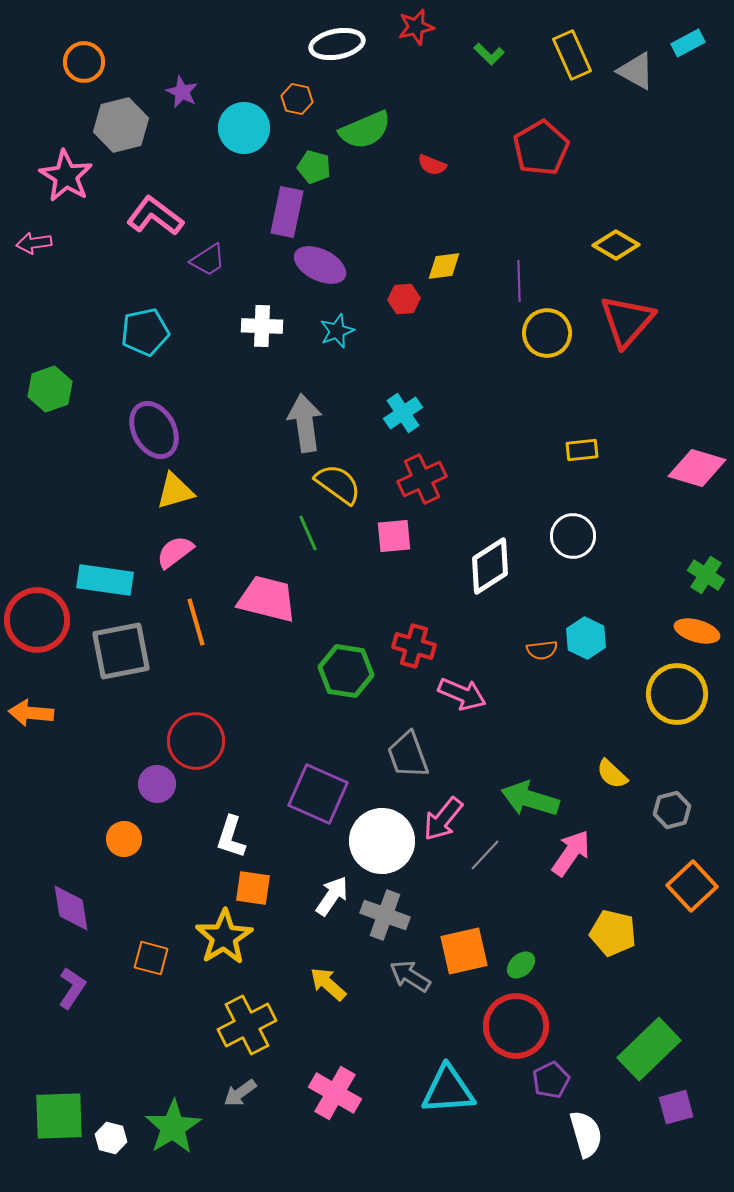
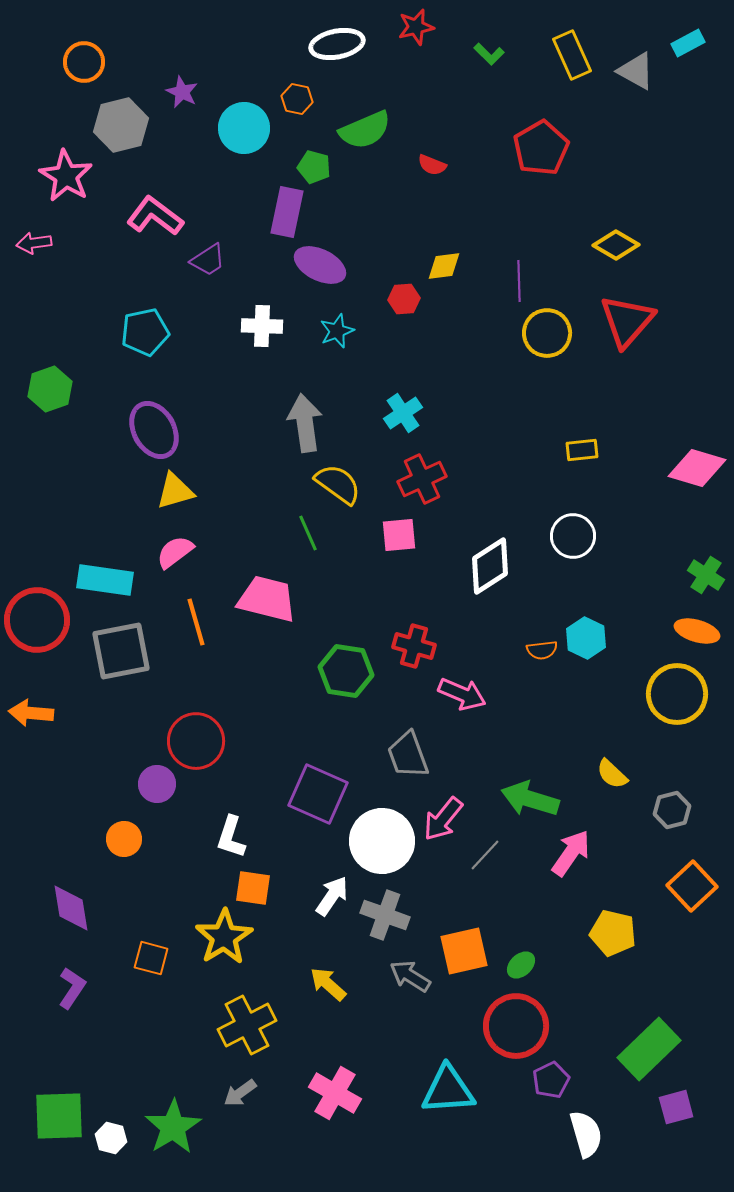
pink square at (394, 536): moved 5 px right, 1 px up
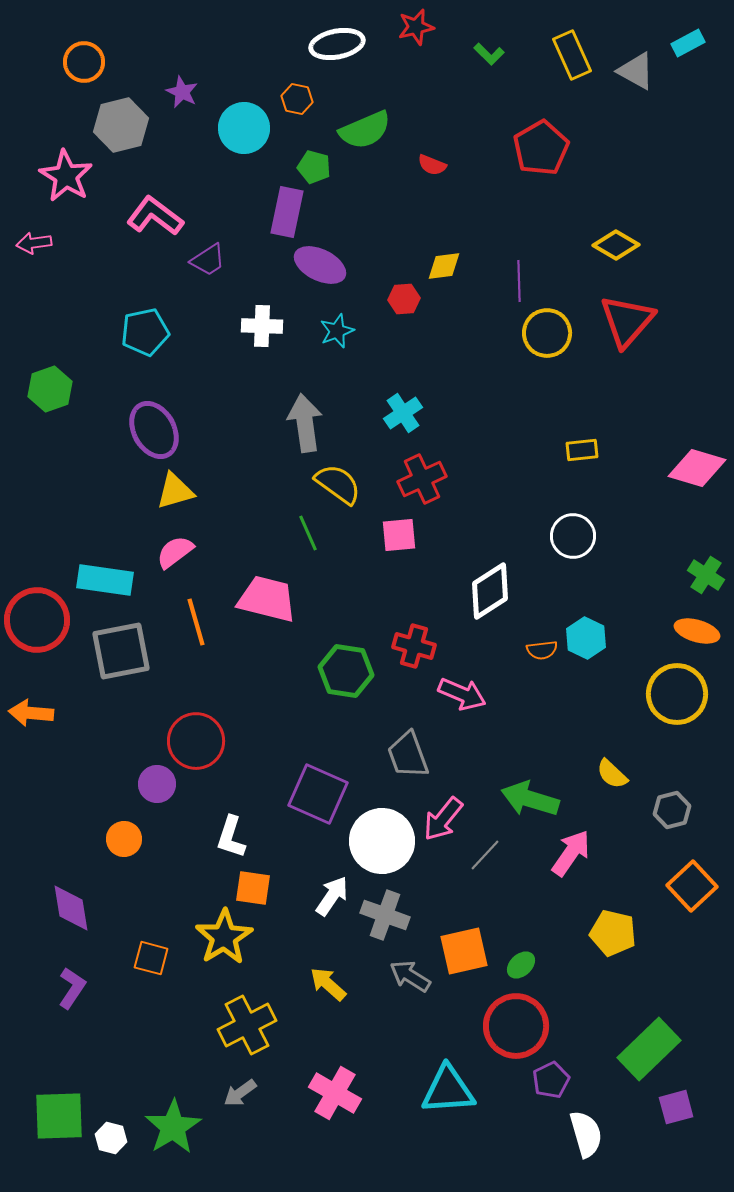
white diamond at (490, 566): moved 25 px down
